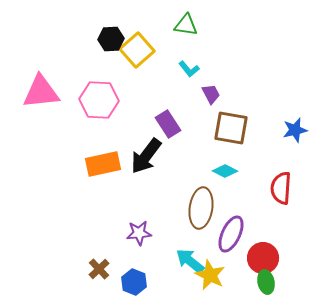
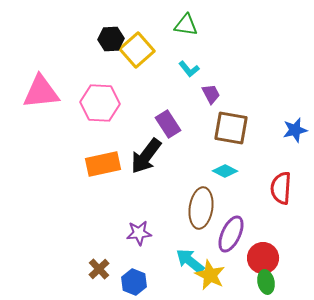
pink hexagon: moved 1 px right, 3 px down
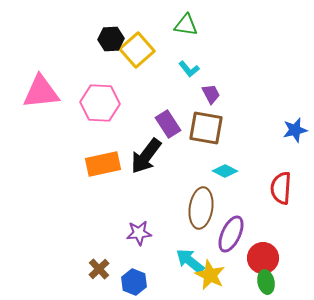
brown square: moved 25 px left
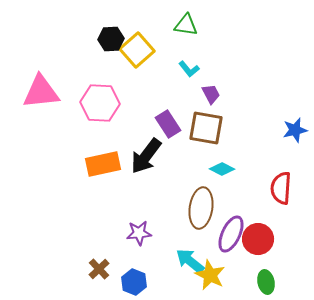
cyan diamond: moved 3 px left, 2 px up
red circle: moved 5 px left, 19 px up
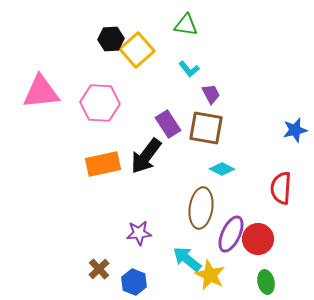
cyan arrow: moved 3 px left, 2 px up
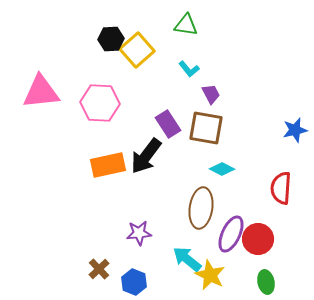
orange rectangle: moved 5 px right, 1 px down
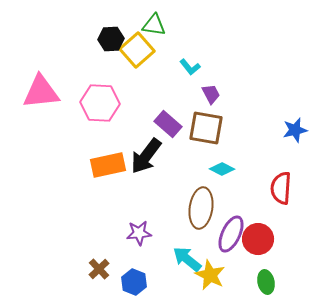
green triangle: moved 32 px left
cyan L-shape: moved 1 px right, 2 px up
purple rectangle: rotated 16 degrees counterclockwise
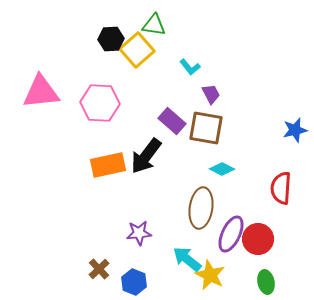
purple rectangle: moved 4 px right, 3 px up
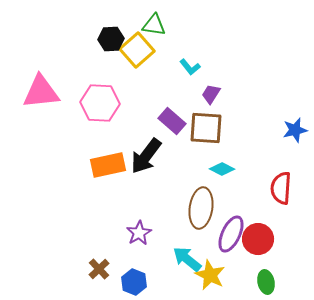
purple trapezoid: rotated 120 degrees counterclockwise
brown square: rotated 6 degrees counterclockwise
purple star: rotated 25 degrees counterclockwise
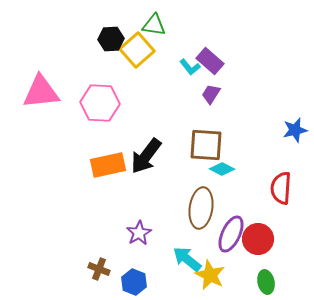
purple rectangle: moved 38 px right, 60 px up
brown square: moved 17 px down
brown cross: rotated 25 degrees counterclockwise
